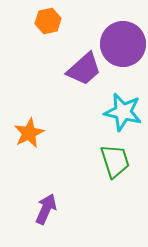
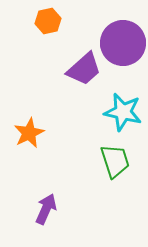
purple circle: moved 1 px up
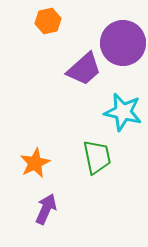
orange star: moved 6 px right, 30 px down
green trapezoid: moved 18 px left, 4 px up; rotated 6 degrees clockwise
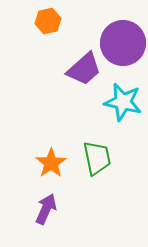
cyan star: moved 10 px up
green trapezoid: moved 1 px down
orange star: moved 16 px right; rotated 8 degrees counterclockwise
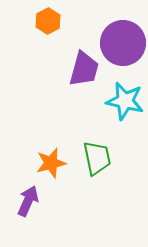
orange hexagon: rotated 15 degrees counterclockwise
purple trapezoid: rotated 33 degrees counterclockwise
cyan star: moved 2 px right, 1 px up
orange star: rotated 20 degrees clockwise
purple arrow: moved 18 px left, 8 px up
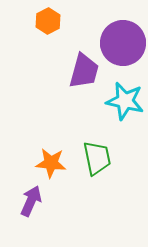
purple trapezoid: moved 2 px down
orange star: rotated 20 degrees clockwise
purple arrow: moved 3 px right
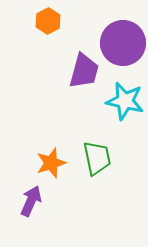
orange star: rotated 24 degrees counterclockwise
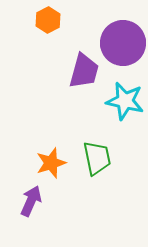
orange hexagon: moved 1 px up
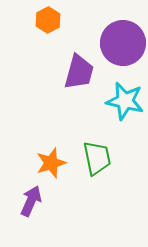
purple trapezoid: moved 5 px left, 1 px down
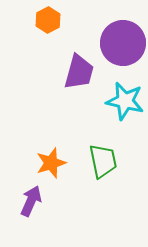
green trapezoid: moved 6 px right, 3 px down
